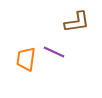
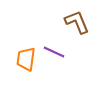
brown L-shape: rotated 104 degrees counterclockwise
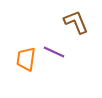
brown L-shape: moved 1 px left
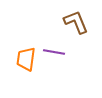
purple line: rotated 15 degrees counterclockwise
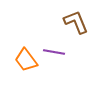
orange trapezoid: moved 1 px down; rotated 45 degrees counterclockwise
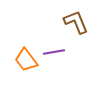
purple line: rotated 20 degrees counterclockwise
